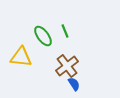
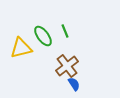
yellow triangle: moved 9 px up; rotated 20 degrees counterclockwise
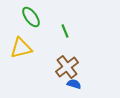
green ellipse: moved 12 px left, 19 px up
brown cross: moved 1 px down
blue semicircle: rotated 40 degrees counterclockwise
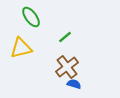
green line: moved 6 px down; rotated 72 degrees clockwise
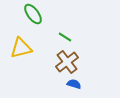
green ellipse: moved 2 px right, 3 px up
green line: rotated 72 degrees clockwise
brown cross: moved 5 px up
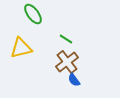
green line: moved 1 px right, 2 px down
blue semicircle: moved 4 px up; rotated 144 degrees counterclockwise
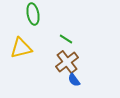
green ellipse: rotated 25 degrees clockwise
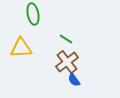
yellow triangle: rotated 10 degrees clockwise
